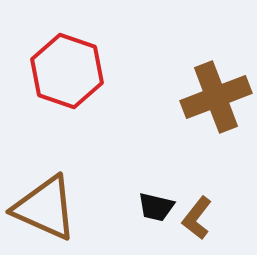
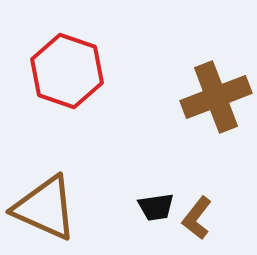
black trapezoid: rotated 21 degrees counterclockwise
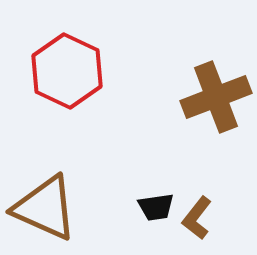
red hexagon: rotated 6 degrees clockwise
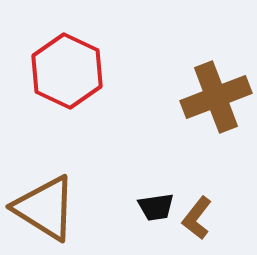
brown triangle: rotated 8 degrees clockwise
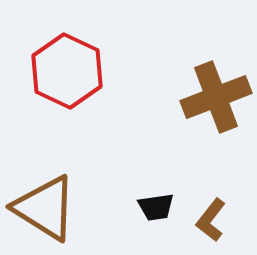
brown L-shape: moved 14 px right, 2 px down
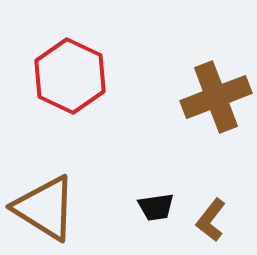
red hexagon: moved 3 px right, 5 px down
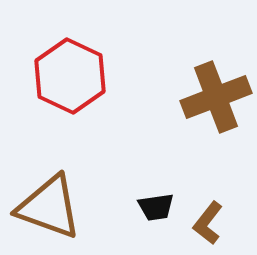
brown triangle: moved 4 px right, 1 px up; rotated 12 degrees counterclockwise
brown L-shape: moved 3 px left, 3 px down
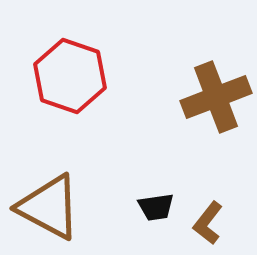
red hexagon: rotated 6 degrees counterclockwise
brown triangle: rotated 8 degrees clockwise
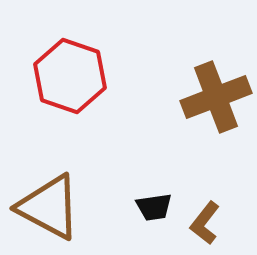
black trapezoid: moved 2 px left
brown L-shape: moved 3 px left
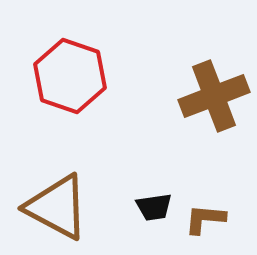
brown cross: moved 2 px left, 1 px up
brown triangle: moved 8 px right
brown L-shape: moved 4 px up; rotated 57 degrees clockwise
